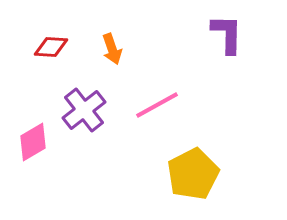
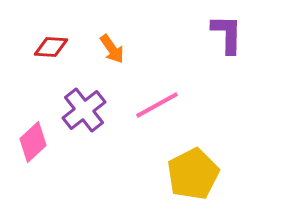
orange arrow: rotated 16 degrees counterclockwise
pink diamond: rotated 12 degrees counterclockwise
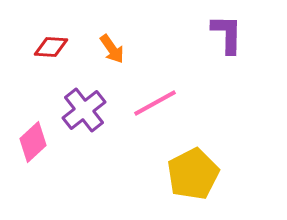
pink line: moved 2 px left, 2 px up
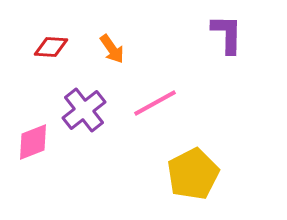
pink diamond: rotated 21 degrees clockwise
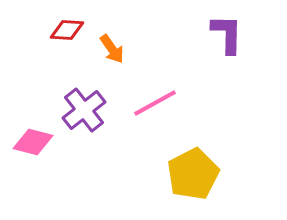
red diamond: moved 16 px right, 17 px up
pink diamond: rotated 36 degrees clockwise
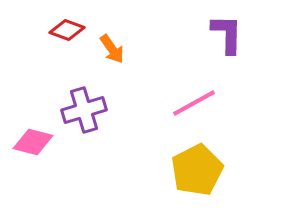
red diamond: rotated 16 degrees clockwise
pink line: moved 39 px right
purple cross: rotated 21 degrees clockwise
yellow pentagon: moved 4 px right, 4 px up
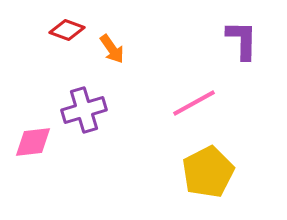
purple L-shape: moved 15 px right, 6 px down
pink diamond: rotated 21 degrees counterclockwise
yellow pentagon: moved 11 px right, 2 px down
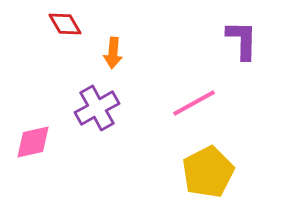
red diamond: moved 2 px left, 6 px up; rotated 40 degrees clockwise
orange arrow: moved 1 px right, 4 px down; rotated 40 degrees clockwise
purple cross: moved 13 px right, 2 px up; rotated 12 degrees counterclockwise
pink diamond: rotated 6 degrees counterclockwise
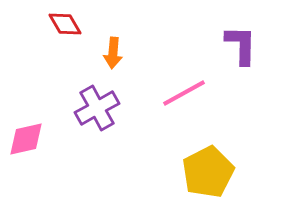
purple L-shape: moved 1 px left, 5 px down
pink line: moved 10 px left, 10 px up
pink diamond: moved 7 px left, 3 px up
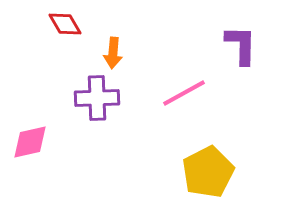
purple cross: moved 10 px up; rotated 27 degrees clockwise
pink diamond: moved 4 px right, 3 px down
